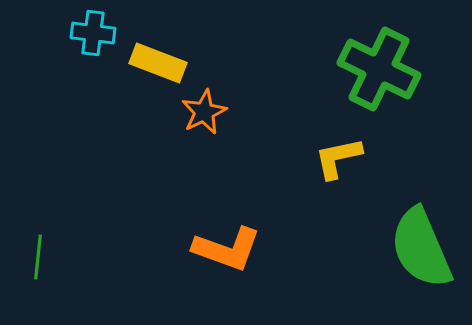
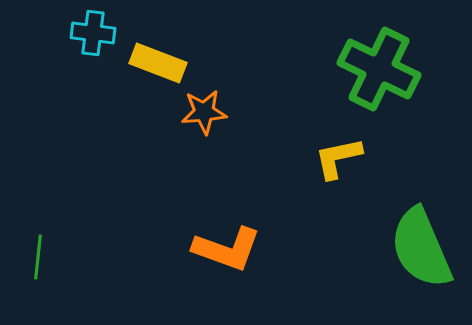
orange star: rotated 21 degrees clockwise
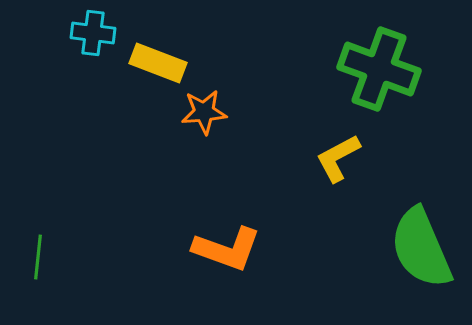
green cross: rotated 6 degrees counterclockwise
yellow L-shape: rotated 16 degrees counterclockwise
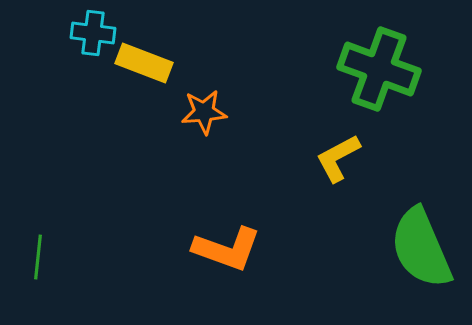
yellow rectangle: moved 14 px left
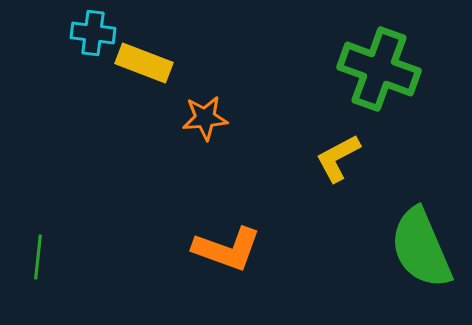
orange star: moved 1 px right, 6 px down
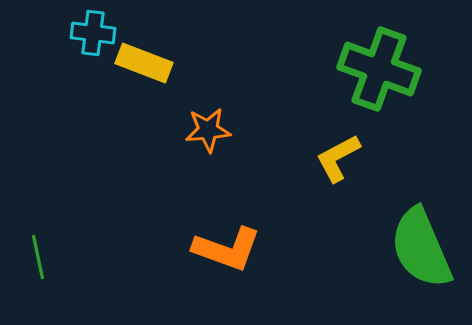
orange star: moved 3 px right, 12 px down
green line: rotated 18 degrees counterclockwise
